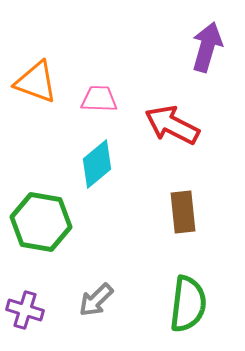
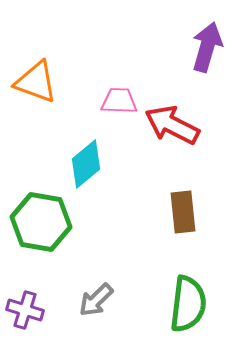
pink trapezoid: moved 20 px right, 2 px down
cyan diamond: moved 11 px left
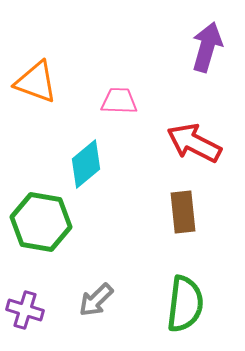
red arrow: moved 22 px right, 18 px down
green semicircle: moved 3 px left
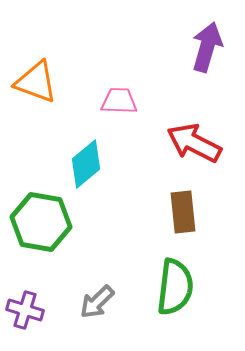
gray arrow: moved 1 px right, 2 px down
green semicircle: moved 10 px left, 17 px up
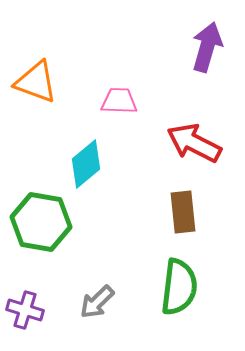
green semicircle: moved 4 px right
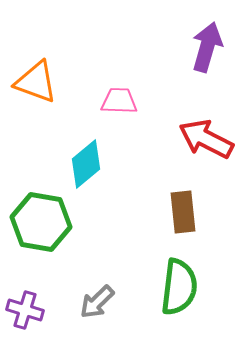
red arrow: moved 12 px right, 4 px up
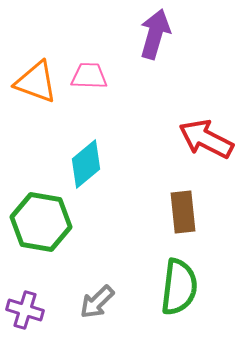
purple arrow: moved 52 px left, 13 px up
pink trapezoid: moved 30 px left, 25 px up
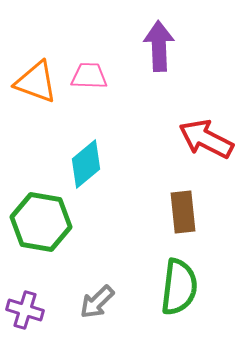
purple arrow: moved 4 px right, 12 px down; rotated 18 degrees counterclockwise
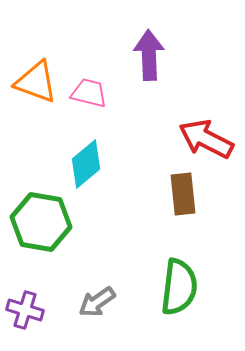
purple arrow: moved 10 px left, 9 px down
pink trapezoid: moved 17 px down; rotated 12 degrees clockwise
brown rectangle: moved 18 px up
gray arrow: rotated 9 degrees clockwise
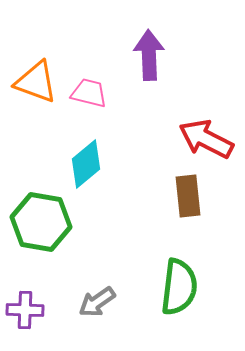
brown rectangle: moved 5 px right, 2 px down
purple cross: rotated 15 degrees counterclockwise
